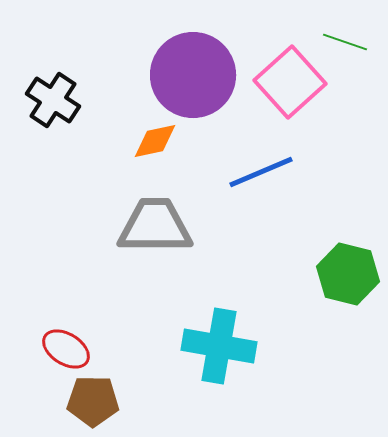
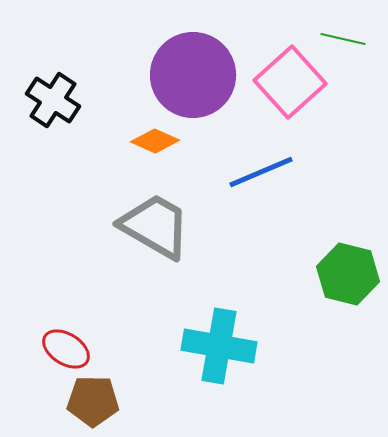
green line: moved 2 px left, 3 px up; rotated 6 degrees counterclockwise
orange diamond: rotated 36 degrees clockwise
gray trapezoid: rotated 30 degrees clockwise
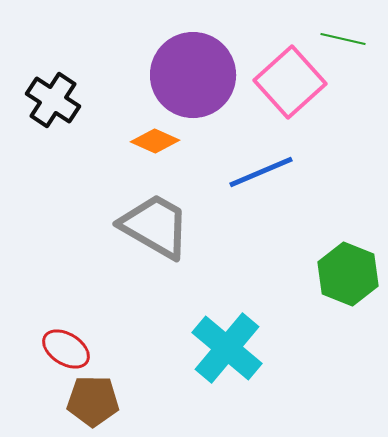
green hexagon: rotated 8 degrees clockwise
cyan cross: moved 8 px right, 2 px down; rotated 30 degrees clockwise
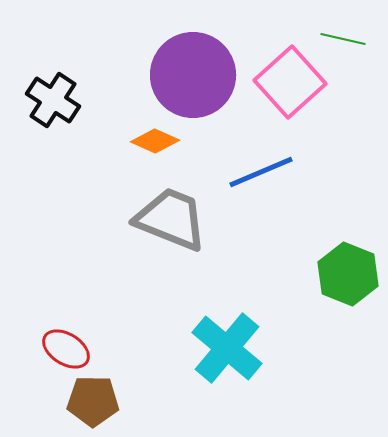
gray trapezoid: moved 16 px right, 7 px up; rotated 8 degrees counterclockwise
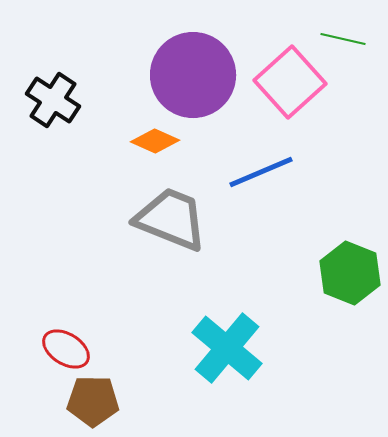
green hexagon: moved 2 px right, 1 px up
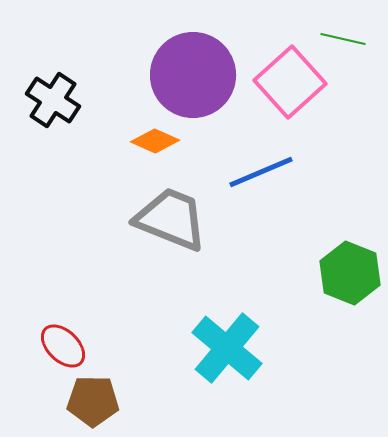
red ellipse: moved 3 px left, 3 px up; rotated 12 degrees clockwise
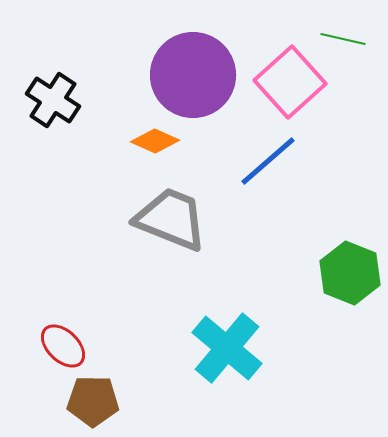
blue line: moved 7 px right, 11 px up; rotated 18 degrees counterclockwise
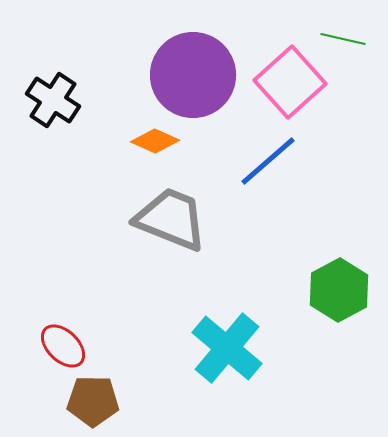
green hexagon: moved 11 px left, 17 px down; rotated 10 degrees clockwise
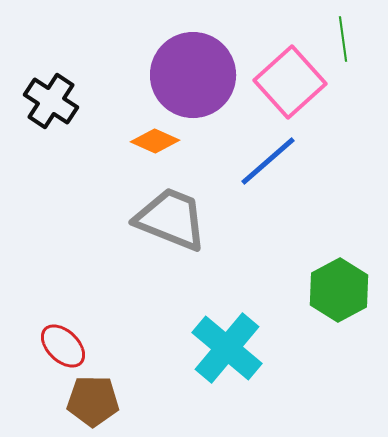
green line: rotated 69 degrees clockwise
black cross: moved 2 px left, 1 px down
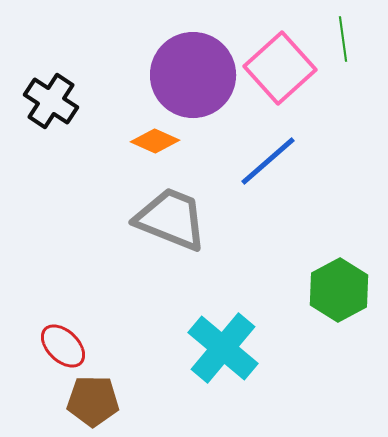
pink square: moved 10 px left, 14 px up
cyan cross: moved 4 px left
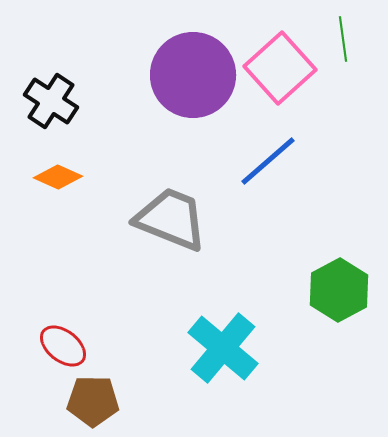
orange diamond: moved 97 px left, 36 px down
red ellipse: rotated 6 degrees counterclockwise
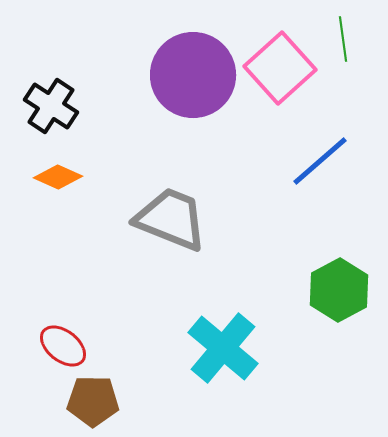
black cross: moved 5 px down
blue line: moved 52 px right
